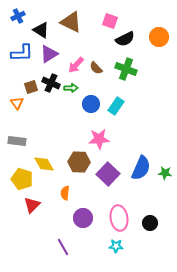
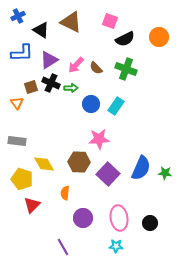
purple triangle: moved 6 px down
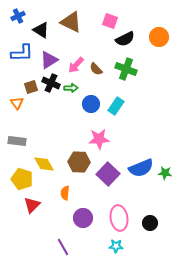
brown semicircle: moved 1 px down
blue semicircle: rotated 45 degrees clockwise
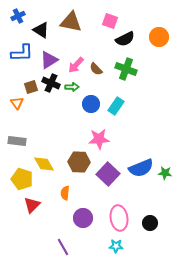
brown triangle: rotated 15 degrees counterclockwise
green arrow: moved 1 px right, 1 px up
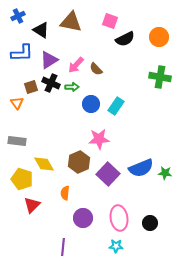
green cross: moved 34 px right, 8 px down; rotated 10 degrees counterclockwise
brown hexagon: rotated 25 degrees counterclockwise
purple line: rotated 36 degrees clockwise
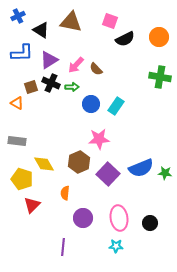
orange triangle: rotated 24 degrees counterclockwise
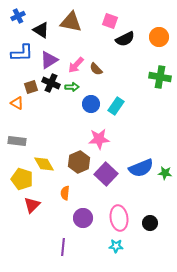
purple square: moved 2 px left
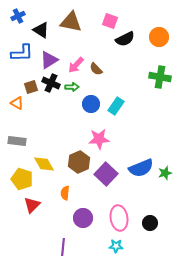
green star: rotated 24 degrees counterclockwise
